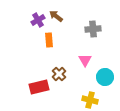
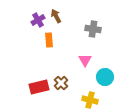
brown arrow: rotated 24 degrees clockwise
gray cross: rotated 14 degrees clockwise
brown cross: moved 2 px right, 9 px down
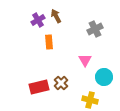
gray cross: moved 2 px right; rotated 35 degrees counterclockwise
orange rectangle: moved 2 px down
cyan circle: moved 1 px left
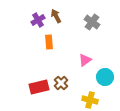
gray cross: moved 3 px left, 7 px up; rotated 28 degrees counterclockwise
pink triangle: rotated 24 degrees clockwise
cyan circle: moved 1 px right
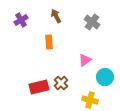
purple cross: moved 17 px left
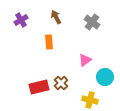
brown arrow: moved 1 px down
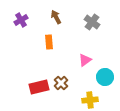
yellow cross: rotated 21 degrees counterclockwise
